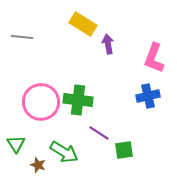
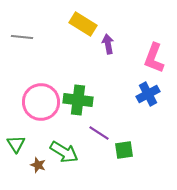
blue cross: moved 2 px up; rotated 15 degrees counterclockwise
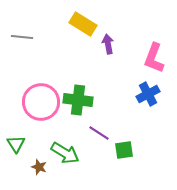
green arrow: moved 1 px right, 1 px down
brown star: moved 1 px right, 2 px down
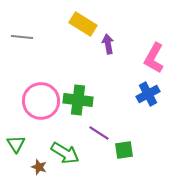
pink L-shape: rotated 8 degrees clockwise
pink circle: moved 1 px up
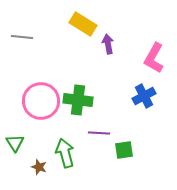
blue cross: moved 4 px left, 2 px down
purple line: rotated 30 degrees counterclockwise
green triangle: moved 1 px left, 1 px up
green arrow: rotated 136 degrees counterclockwise
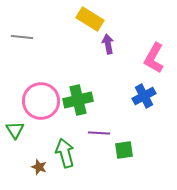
yellow rectangle: moved 7 px right, 5 px up
green cross: rotated 20 degrees counterclockwise
green triangle: moved 13 px up
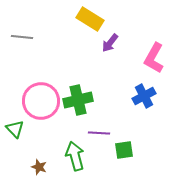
purple arrow: moved 2 px right, 1 px up; rotated 132 degrees counterclockwise
green triangle: moved 1 px up; rotated 12 degrees counterclockwise
green arrow: moved 10 px right, 3 px down
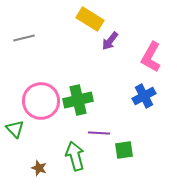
gray line: moved 2 px right, 1 px down; rotated 20 degrees counterclockwise
purple arrow: moved 2 px up
pink L-shape: moved 3 px left, 1 px up
brown star: moved 1 px down
